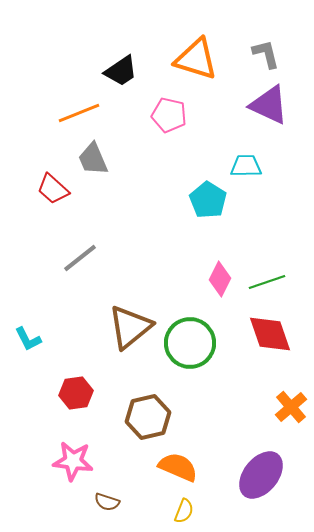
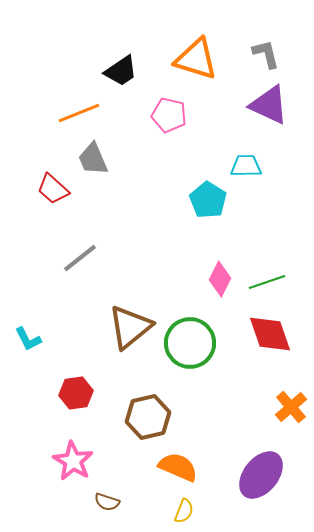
pink star: rotated 24 degrees clockwise
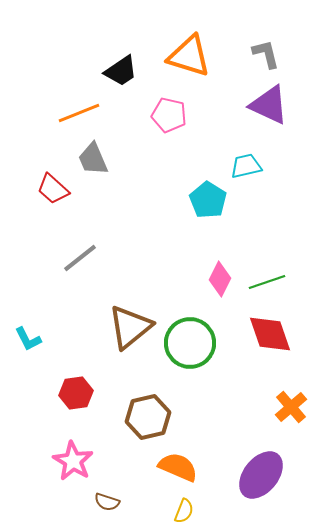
orange triangle: moved 7 px left, 3 px up
cyan trapezoid: rotated 12 degrees counterclockwise
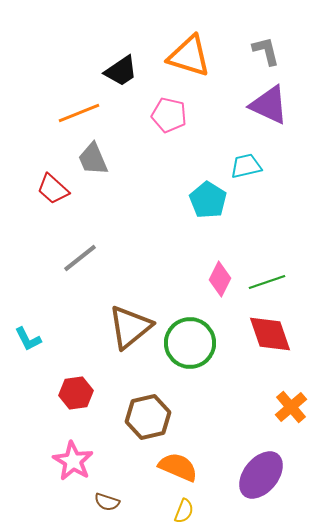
gray L-shape: moved 3 px up
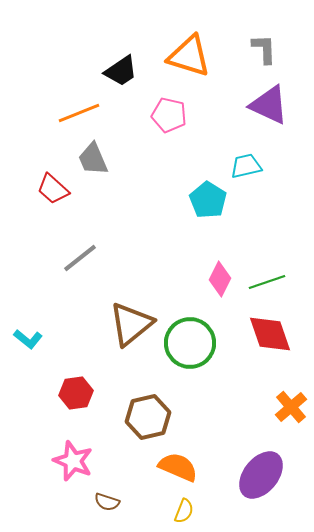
gray L-shape: moved 2 px left, 2 px up; rotated 12 degrees clockwise
brown triangle: moved 1 px right, 3 px up
cyan L-shape: rotated 24 degrees counterclockwise
pink star: rotated 9 degrees counterclockwise
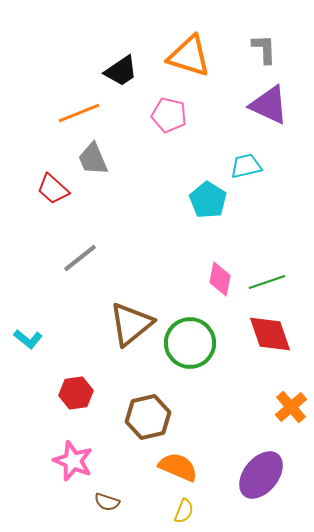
pink diamond: rotated 16 degrees counterclockwise
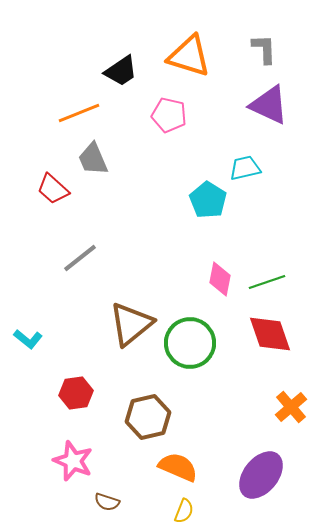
cyan trapezoid: moved 1 px left, 2 px down
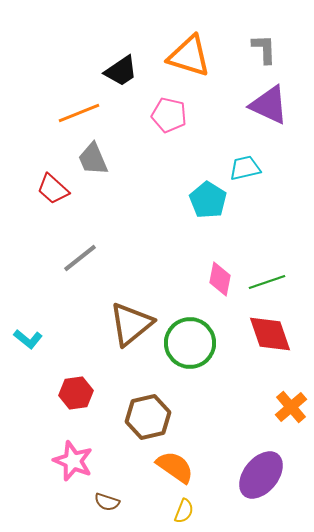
orange semicircle: moved 3 px left; rotated 12 degrees clockwise
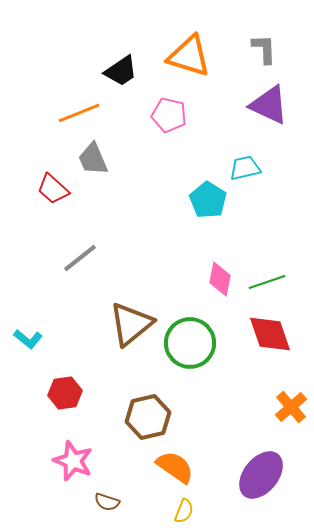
red hexagon: moved 11 px left
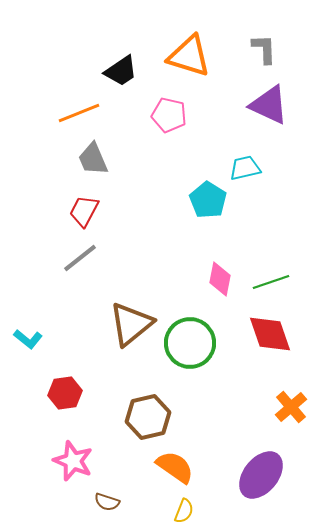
red trapezoid: moved 31 px right, 22 px down; rotated 76 degrees clockwise
green line: moved 4 px right
